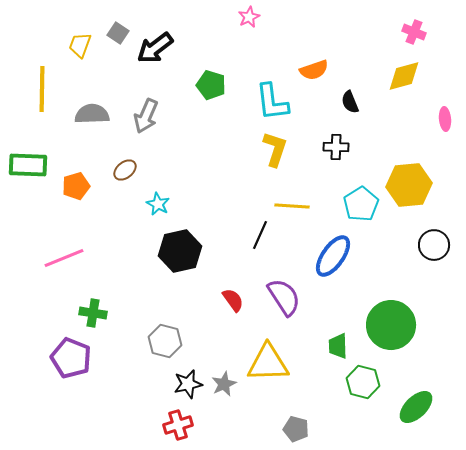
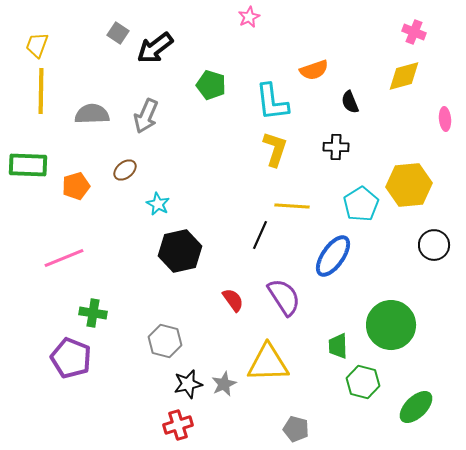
yellow trapezoid at (80, 45): moved 43 px left
yellow line at (42, 89): moved 1 px left, 2 px down
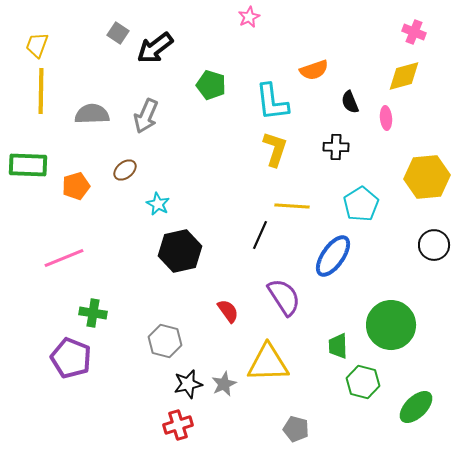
pink ellipse at (445, 119): moved 59 px left, 1 px up
yellow hexagon at (409, 185): moved 18 px right, 8 px up
red semicircle at (233, 300): moved 5 px left, 11 px down
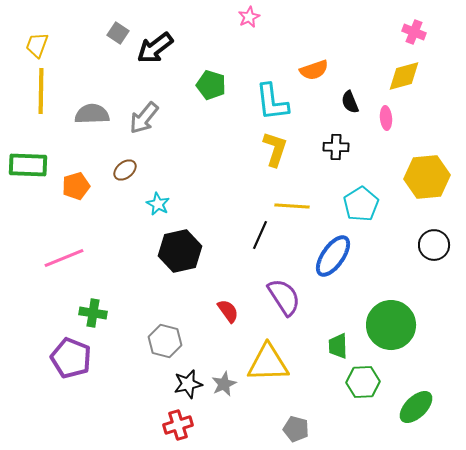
gray arrow at (146, 116): moved 2 px left, 2 px down; rotated 16 degrees clockwise
green hexagon at (363, 382): rotated 16 degrees counterclockwise
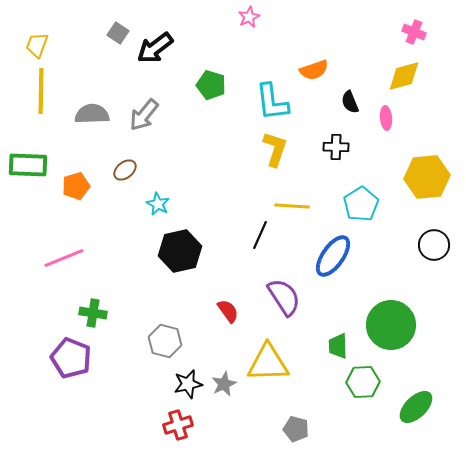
gray arrow at (144, 118): moved 3 px up
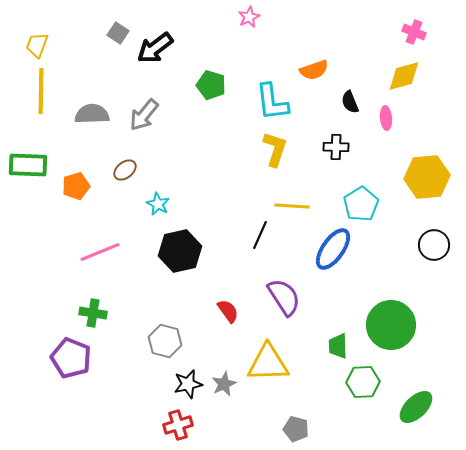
blue ellipse at (333, 256): moved 7 px up
pink line at (64, 258): moved 36 px right, 6 px up
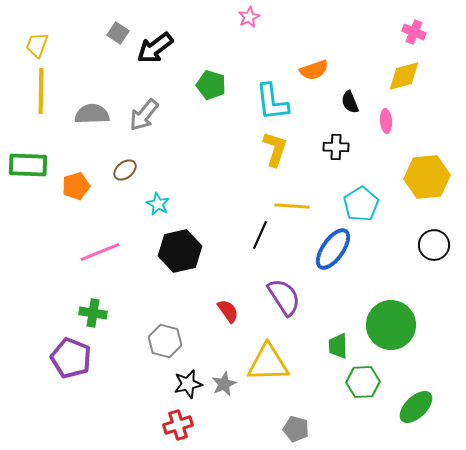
pink ellipse at (386, 118): moved 3 px down
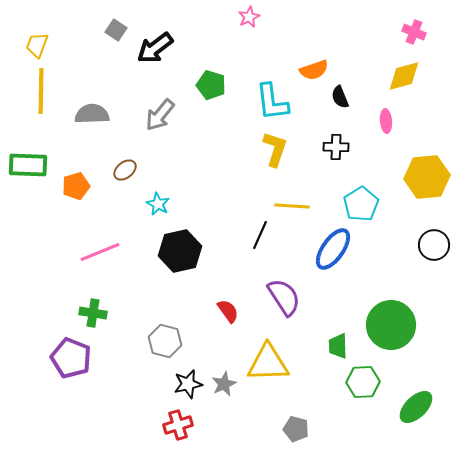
gray square at (118, 33): moved 2 px left, 3 px up
black semicircle at (350, 102): moved 10 px left, 5 px up
gray arrow at (144, 115): moved 16 px right
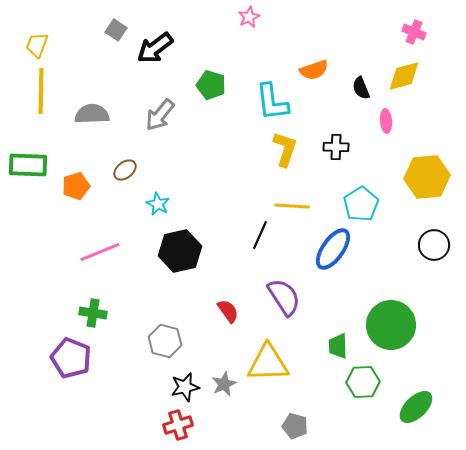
black semicircle at (340, 97): moved 21 px right, 9 px up
yellow L-shape at (275, 149): moved 10 px right
black star at (188, 384): moved 3 px left, 3 px down
gray pentagon at (296, 429): moved 1 px left, 3 px up
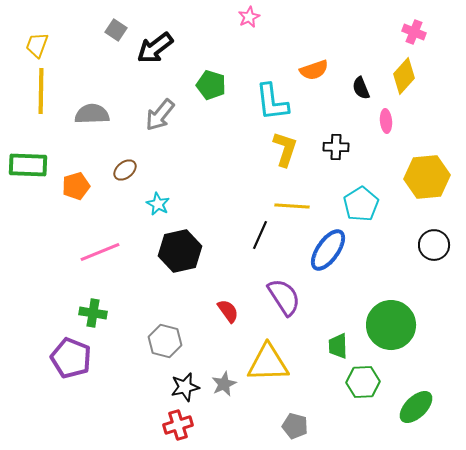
yellow diamond at (404, 76): rotated 33 degrees counterclockwise
blue ellipse at (333, 249): moved 5 px left, 1 px down
